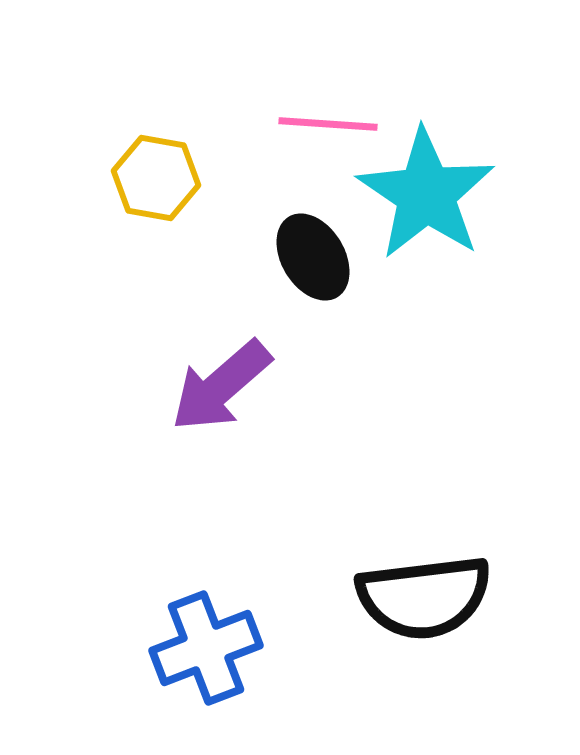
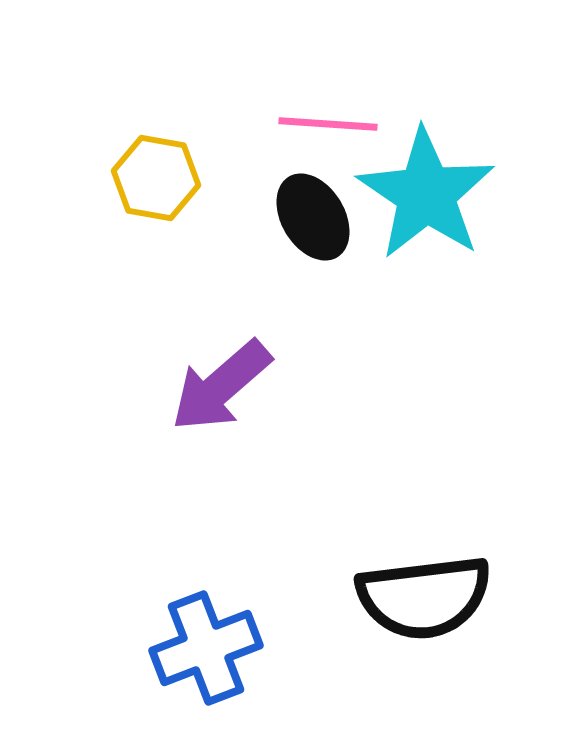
black ellipse: moved 40 px up
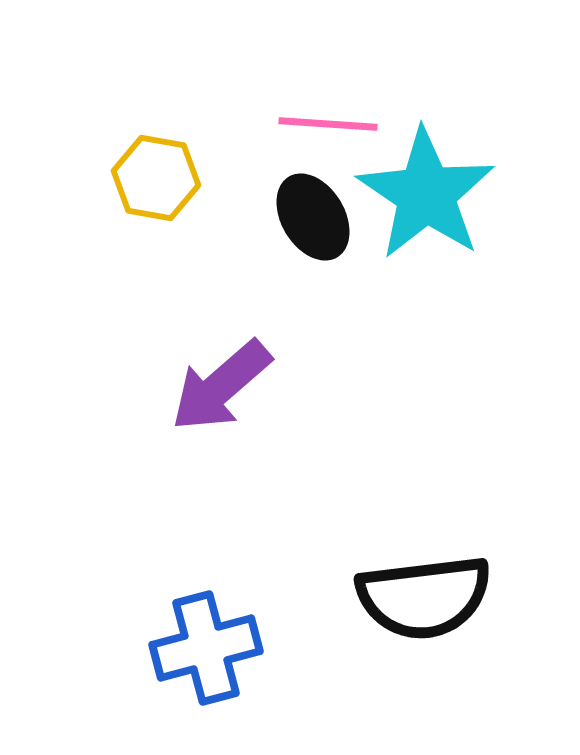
blue cross: rotated 6 degrees clockwise
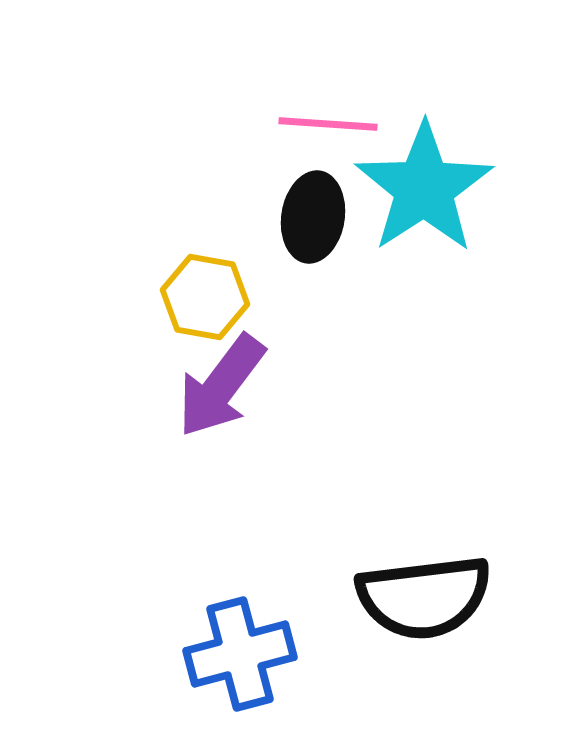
yellow hexagon: moved 49 px right, 119 px down
cyan star: moved 2 px left, 6 px up; rotated 5 degrees clockwise
black ellipse: rotated 40 degrees clockwise
purple arrow: rotated 12 degrees counterclockwise
blue cross: moved 34 px right, 6 px down
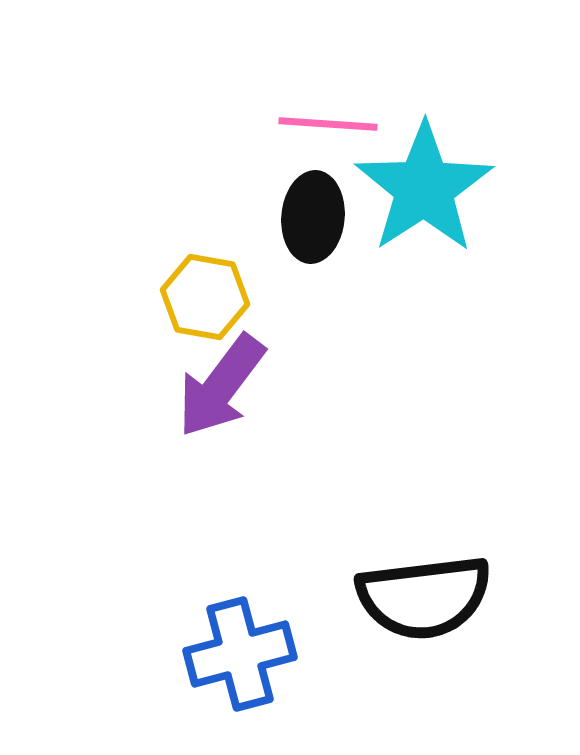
black ellipse: rotated 4 degrees counterclockwise
